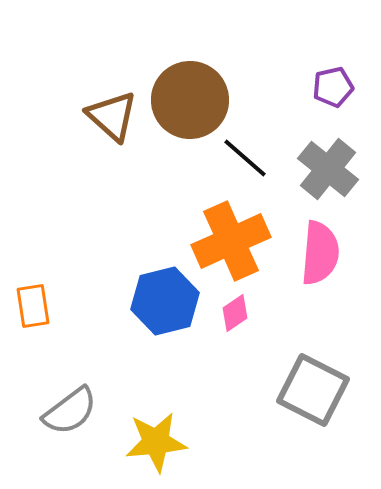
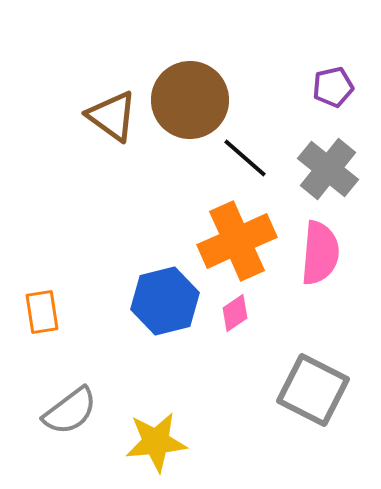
brown triangle: rotated 6 degrees counterclockwise
orange cross: moved 6 px right
orange rectangle: moved 9 px right, 6 px down
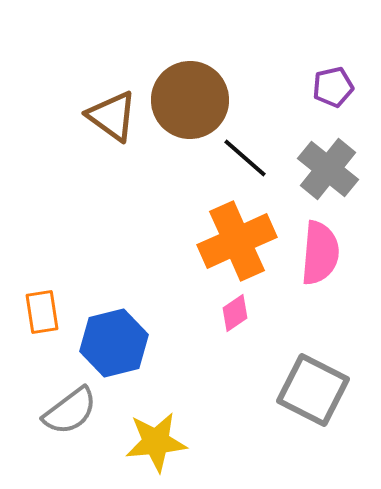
blue hexagon: moved 51 px left, 42 px down
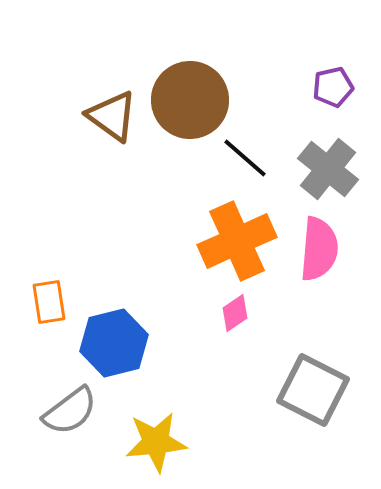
pink semicircle: moved 1 px left, 4 px up
orange rectangle: moved 7 px right, 10 px up
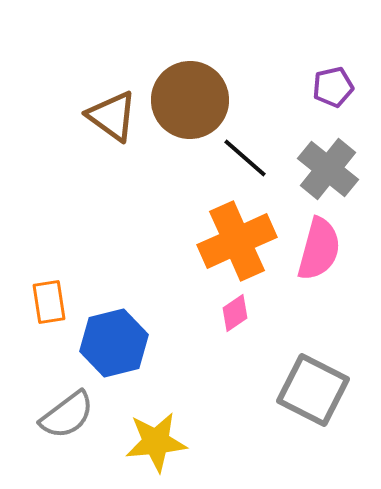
pink semicircle: rotated 10 degrees clockwise
gray semicircle: moved 3 px left, 4 px down
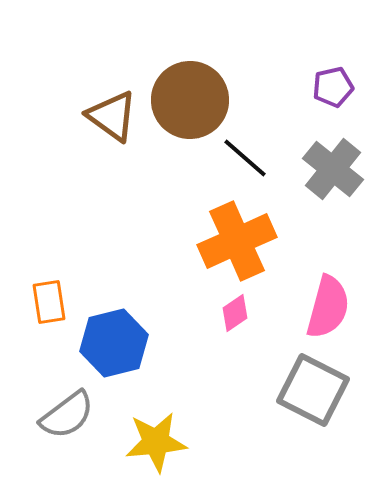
gray cross: moved 5 px right
pink semicircle: moved 9 px right, 58 px down
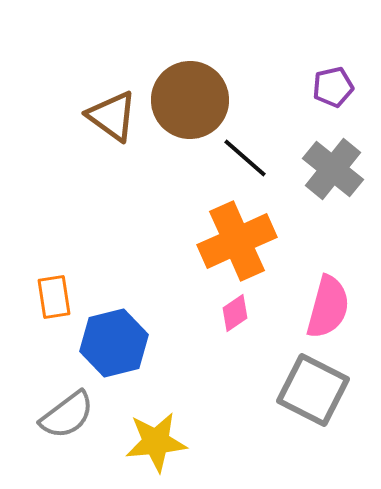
orange rectangle: moved 5 px right, 5 px up
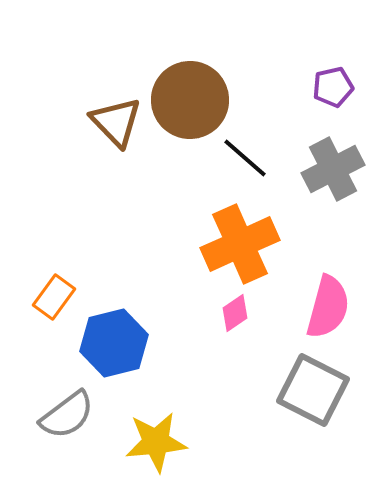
brown triangle: moved 4 px right, 6 px down; rotated 10 degrees clockwise
gray cross: rotated 24 degrees clockwise
orange cross: moved 3 px right, 3 px down
orange rectangle: rotated 45 degrees clockwise
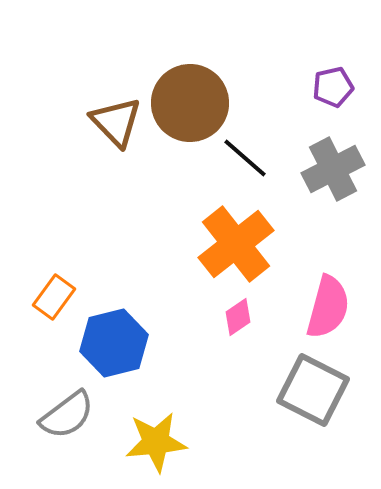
brown circle: moved 3 px down
orange cross: moved 4 px left; rotated 14 degrees counterclockwise
pink diamond: moved 3 px right, 4 px down
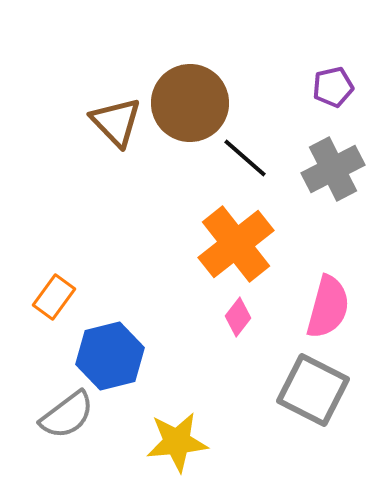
pink diamond: rotated 18 degrees counterclockwise
blue hexagon: moved 4 px left, 13 px down
yellow star: moved 21 px right
